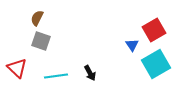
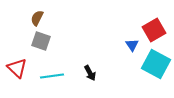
cyan square: rotated 32 degrees counterclockwise
cyan line: moved 4 px left
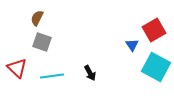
gray square: moved 1 px right, 1 px down
cyan square: moved 3 px down
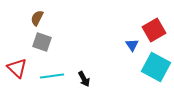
black arrow: moved 6 px left, 6 px down
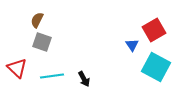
brown semicircle: moved 2 px down
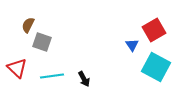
brown semicircle: moved 9 px left, 5 px down
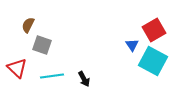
gray square: moved 3 px down
cyan square: moved 3 px left, 6 px up
